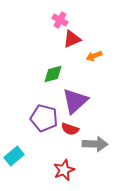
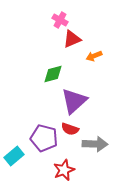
purple triangle: moved 1 px left
purple pentagon: moved 20 px down
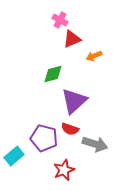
gray arrow: rotated 15 degrees clockwise
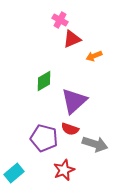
green diamond: moved 9 px left, 7 px down; rotated 15 degrees counterclockwise
cyan rectangle: moved 17 px down
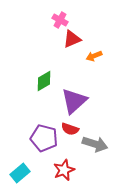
cyan rectangle: moved 6 px right
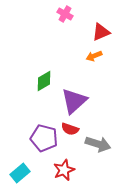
pink cross: moved 5 px right, 6 px up
red triangle: moved 29 px right, 7 px up
gray arrow: moved 3 px right
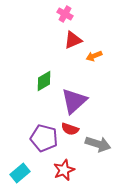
red triangle: moved 28 px left, 8 px down
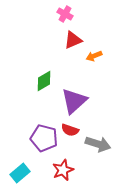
red semicircle: moved 1 px down
red star: moved 1 px left
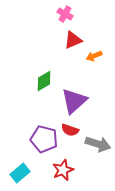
purple pentagon: moved 1 px down
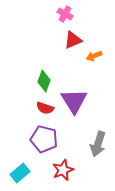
green diamond: rotated 40 degrees counterclockwise
purple triangle: rotated 20 degrees counterclockwise
red semicircle: moved 25 px left, 22 px up
gray arrow: rotated 90 degrees clockwise
